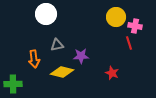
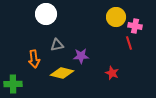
yellow diamond: moved 1 px down
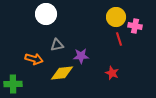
red line: moved 10 px left, 4 px up
orange arrow: rotated 66 degrees counterclockwise
yellow diamond: rotated 20 degrees counterclockwise
